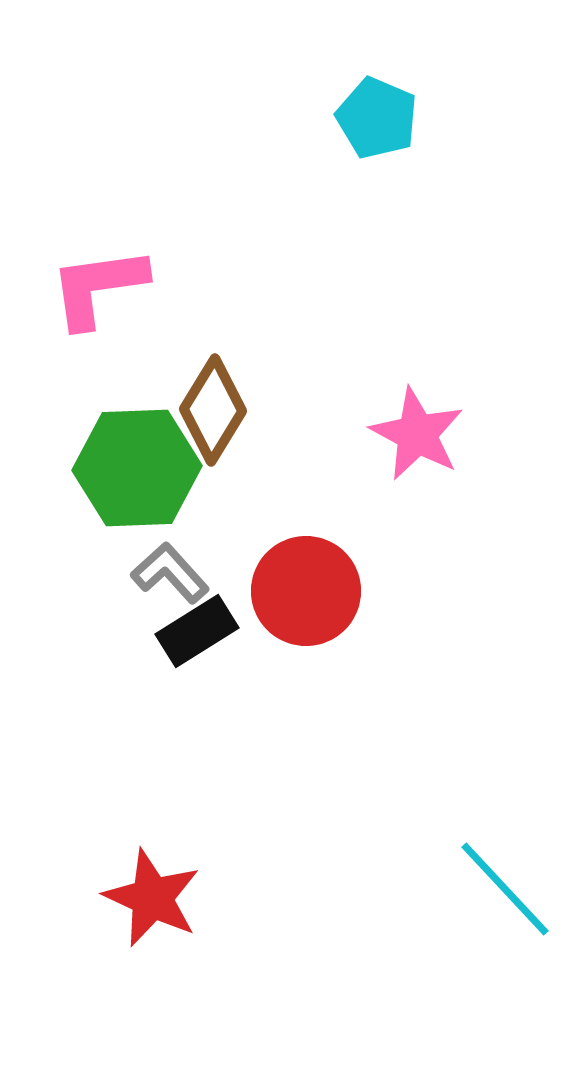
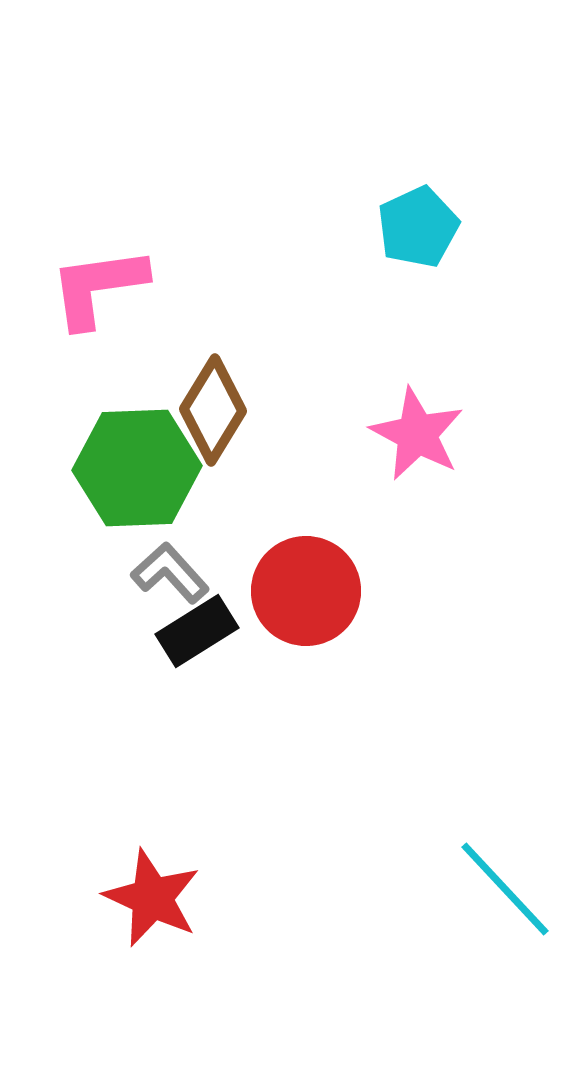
cyan pentagon: moved 41 px right, 109 px down; rotated 24 degrees clockwise
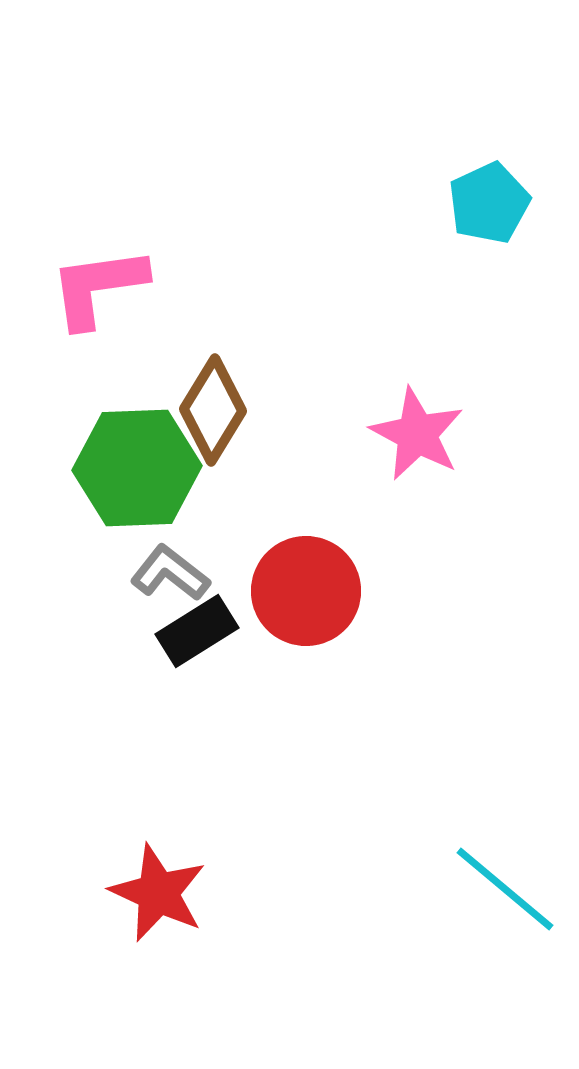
cyan pentagon: moved 71 px right, 24 px up
gray L-shape: rotated 10 degrees counterclockwise
cyan line: rotated 7 degrees counterclockwise
red star: moved 6 px right, 5 px up
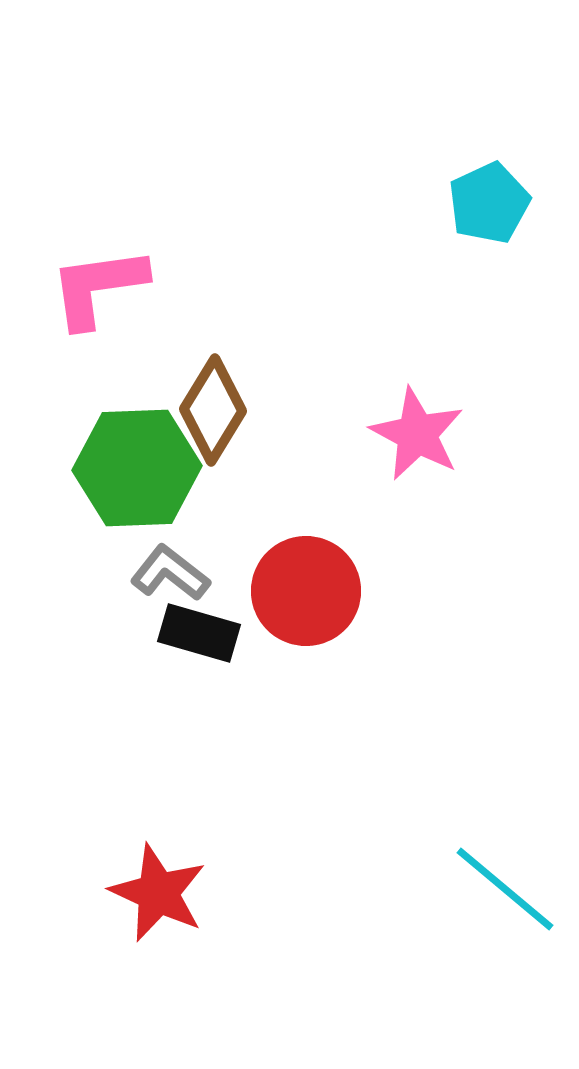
black rectangle: moved 2 px right, 2 px down; rotated 48 degrees clockwise
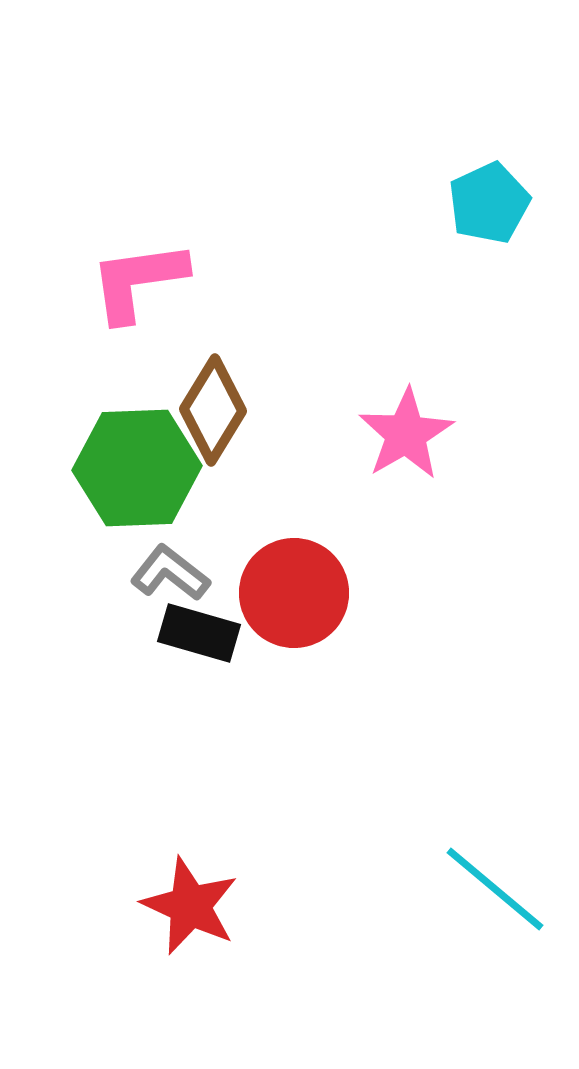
pink L-shape: moved 40 px right, 6 px up
pink star: moved 11 px left; rotated 14 degrees clockwise
red circle: moved 12 px left, 2 px down
cyan line: moved 10 px left
red star: moved 32 px right, 13 px down
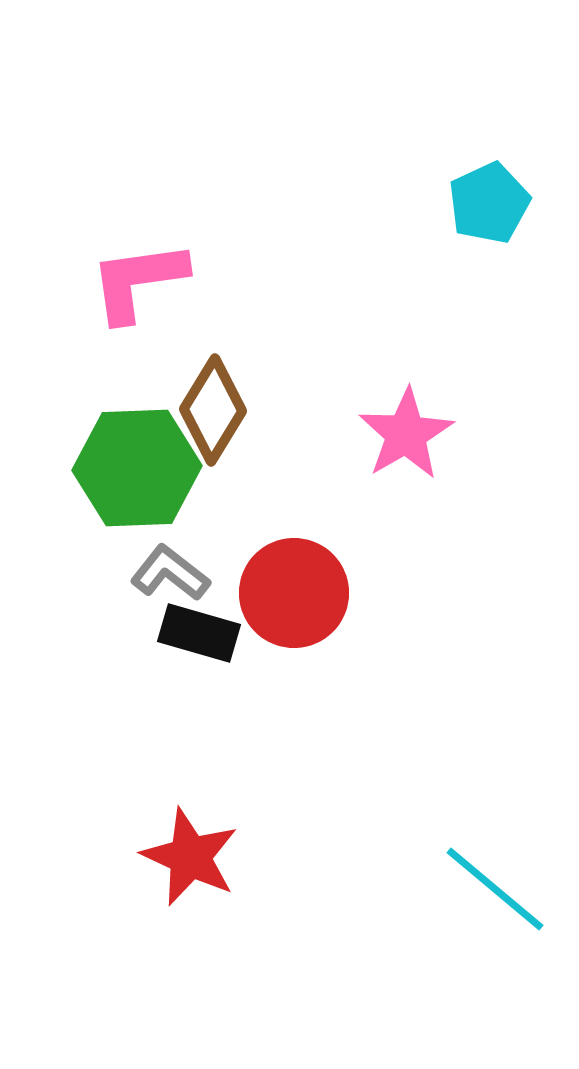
red star: moved 49 px up
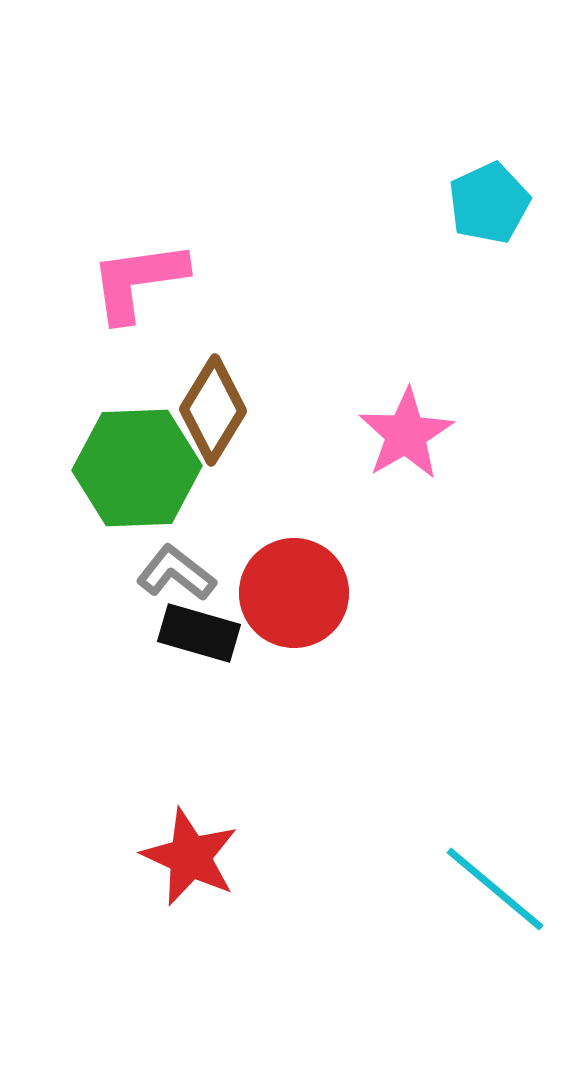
gray L-shape: moved 6 px right
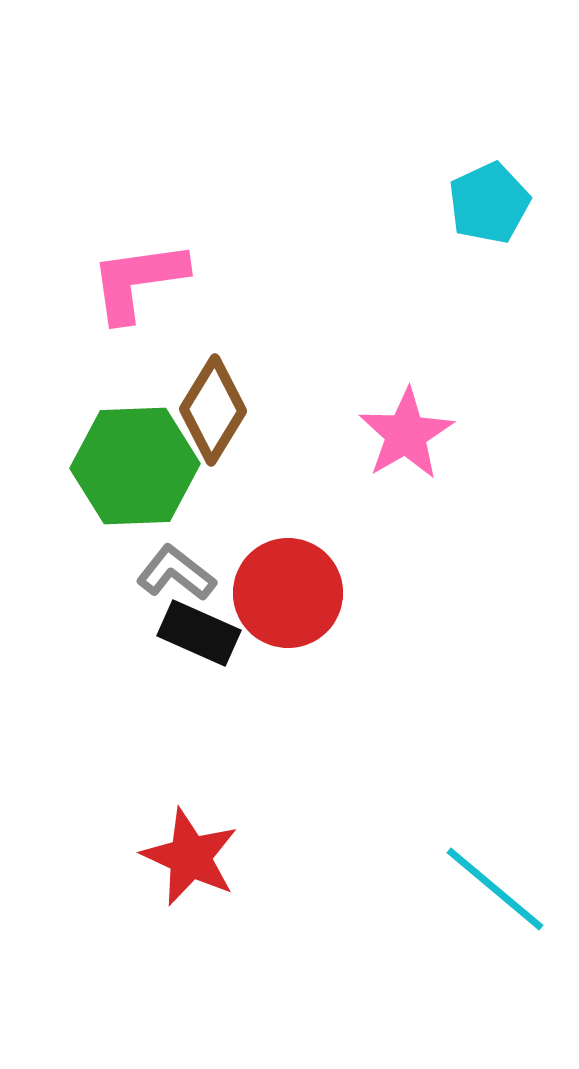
green hexagon: moved 2 px left, 2 px up
red circle: moved 6 px left
black rectangle: rotated 8 degrees clockwise
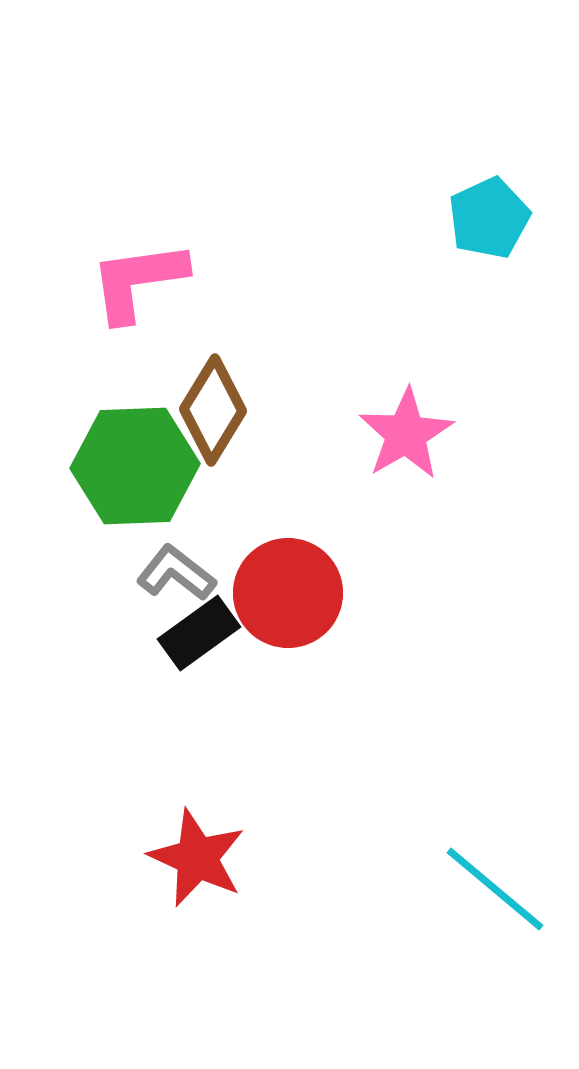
cyan pentagon: moved 15 px down
black rectangle: rotated 60 degrees counterclockwise
red star: moved 7 px right, 1 px down
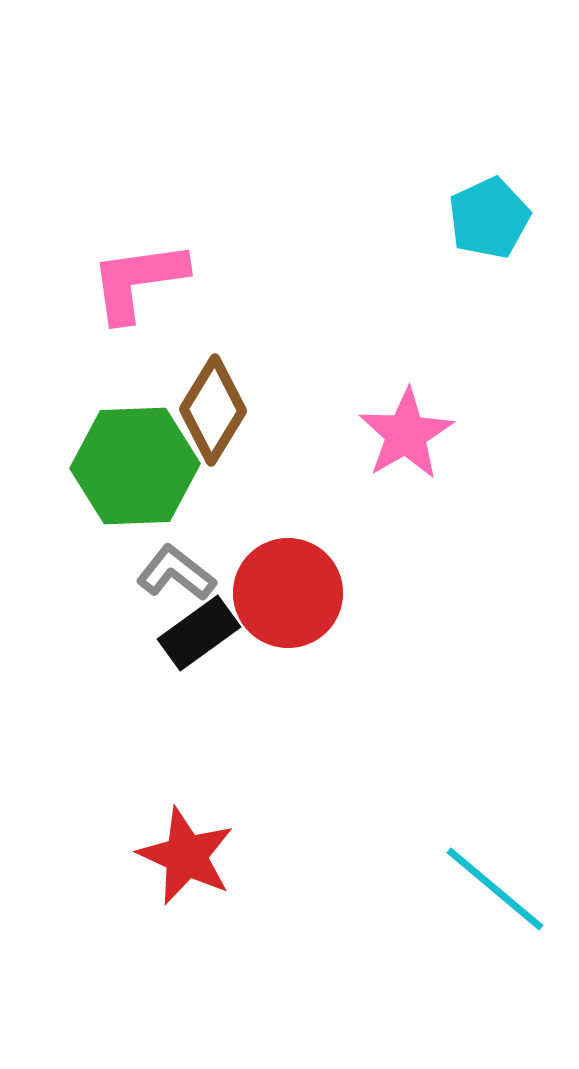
red star: moved 11 px left, 2 px up
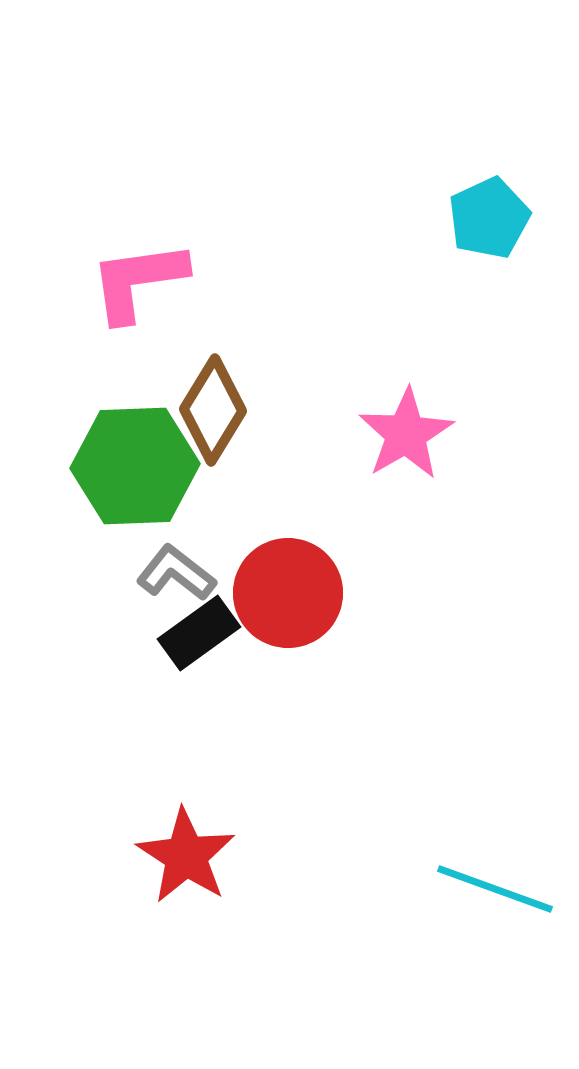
red star: rotated 8 degrees clockwise
cyan line: rotated 20 degrees counterclockwise
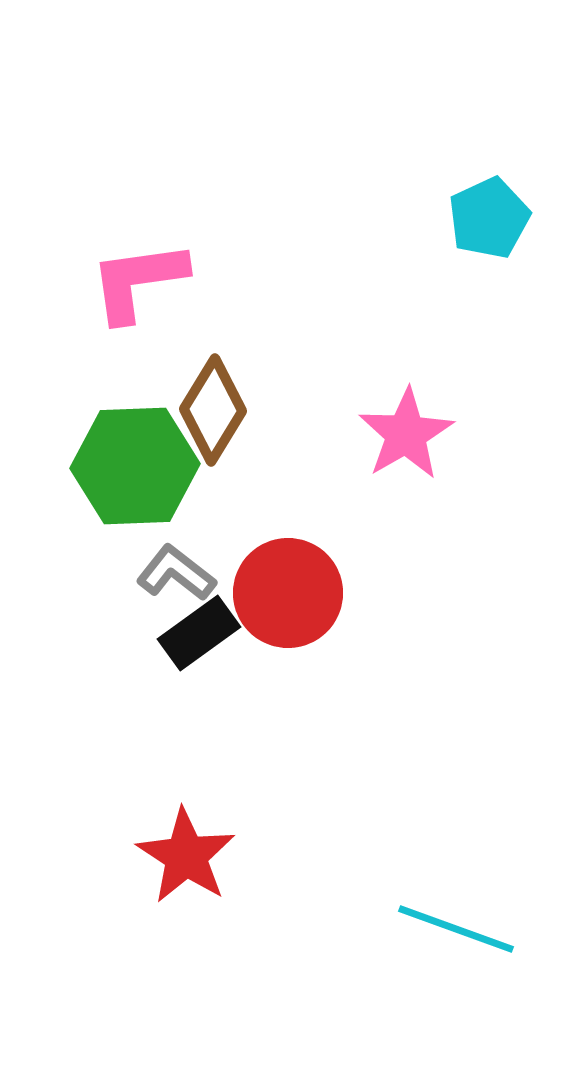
cyan line: moved 39 px left, 40 px down
